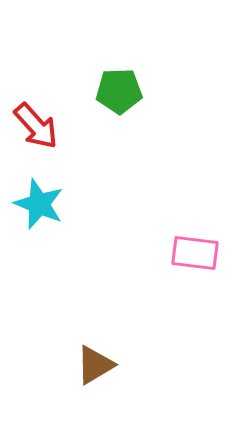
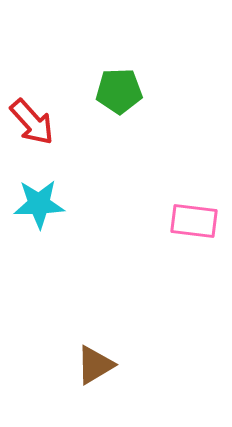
red arrow: moved 4 px left, 4 px up
cyan star: rotated 24 degrees counterclockwise
pink rectangle: moved 1 px left, 32 px up
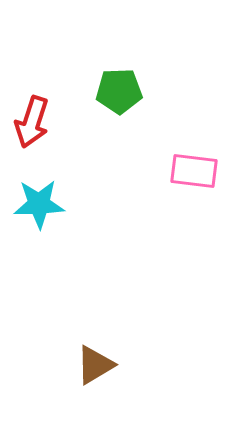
red arrow: rotated 60 degrees clockwise
pink rectangle: moved 50 px up
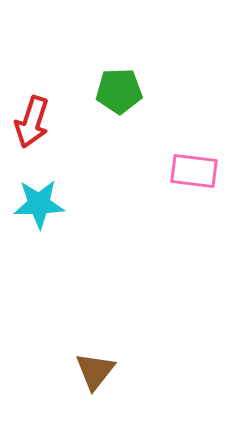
brown triangle: moved 6 px down; rotated 21 degrees counterclockwise
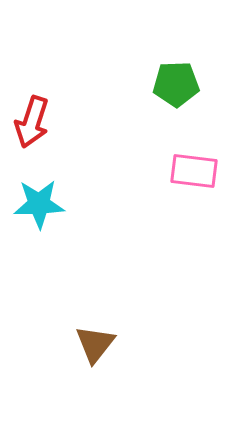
green pentagon: moved 57 px right, 7 px up
brown triangle: moved 27 px up
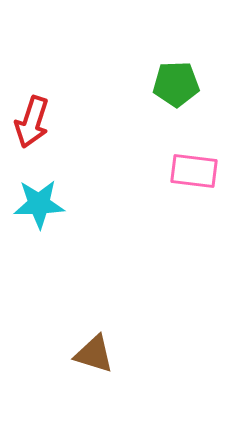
brown triangle: moved 1 px left, 10 px down; rotated 51 degrees counterclockwise
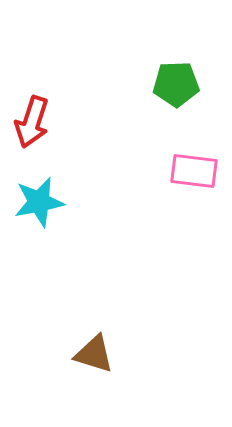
cyan star: moved 2 px up; rotated 9 degrees counterclockwise
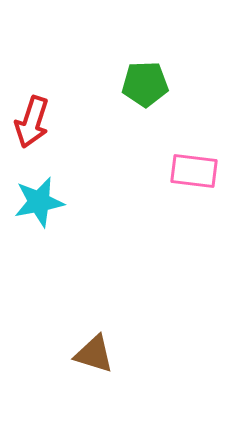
green pentagon: moved 31 px left
